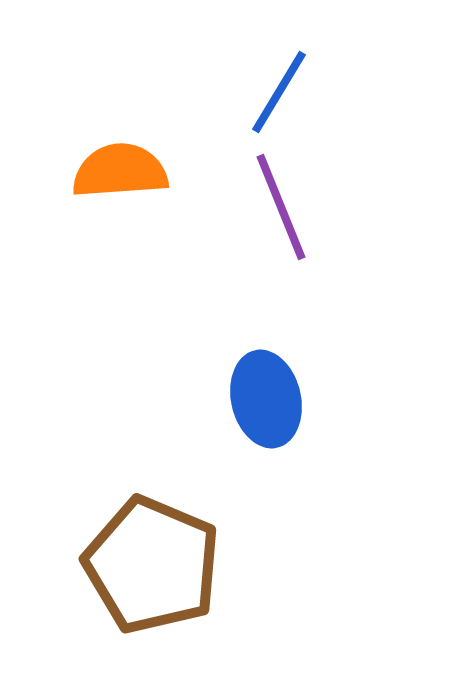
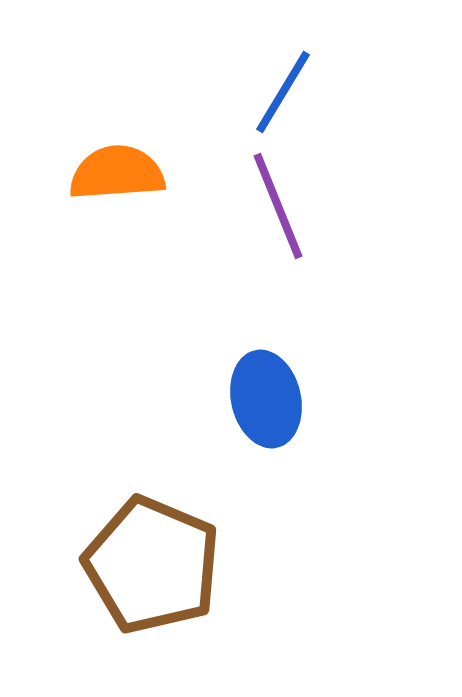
blue line: moved 4 px right
orange semicircle: moved 3 px left, 2 px down
purple line: moved 3 px left, 1 px up
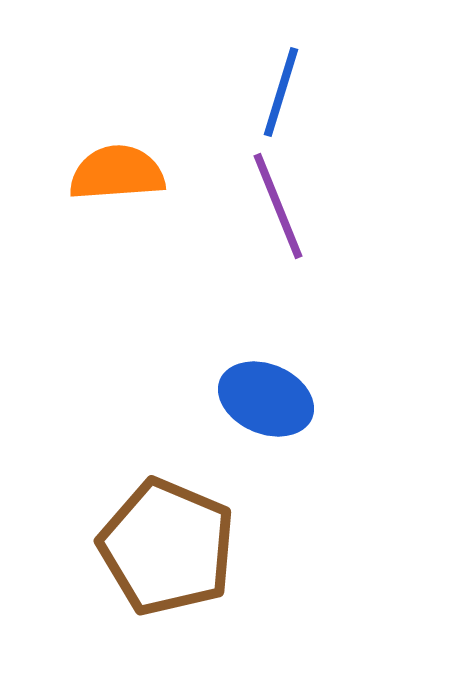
blue line: moved 2 px left; rotated 14 degrees counterclockwise
blue ellipse: rotated 54 degrees counterclockwise
brown pentagon: moved 15 px right, 18 px up
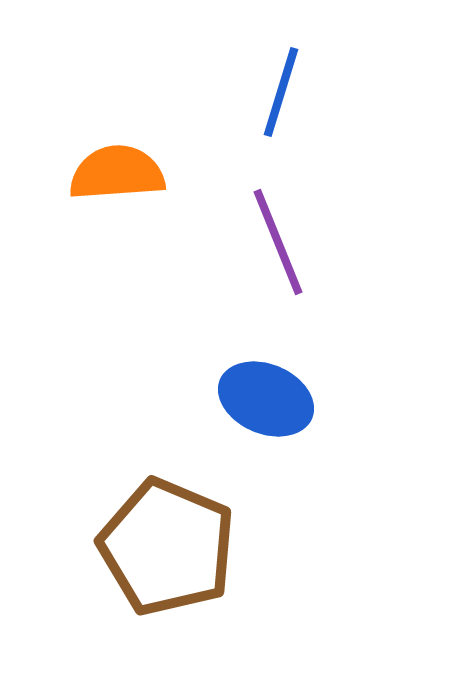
purple line: moved 36 px down
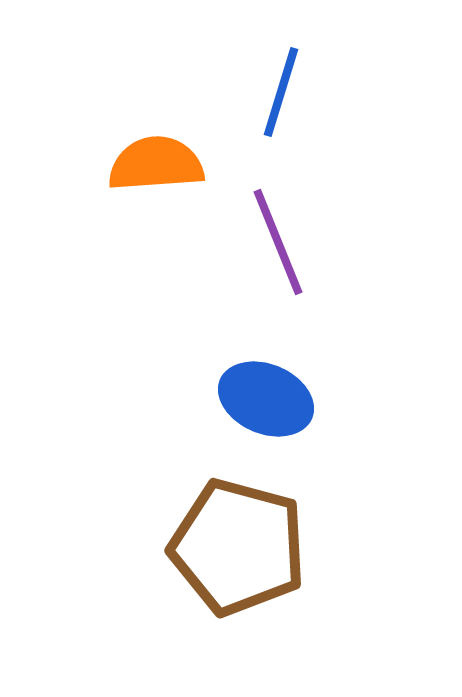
orange semicircle: moved 39 px right, 9 px up
brown pentagon: moved 71 px right; rotated 8 degrees counterclockwise
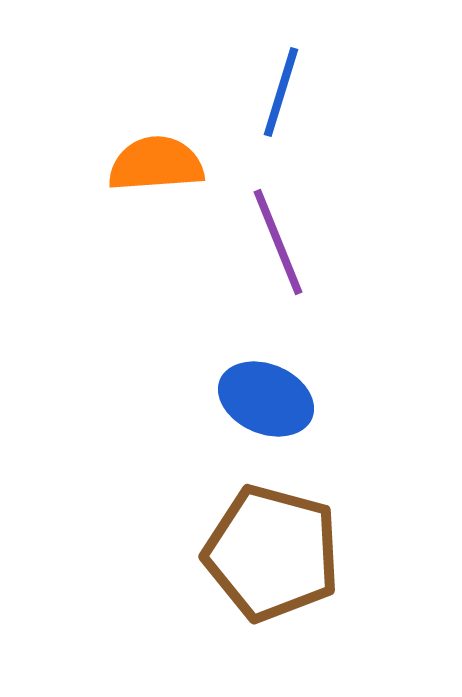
brown pentagon: moved 34 px right, 6 px down
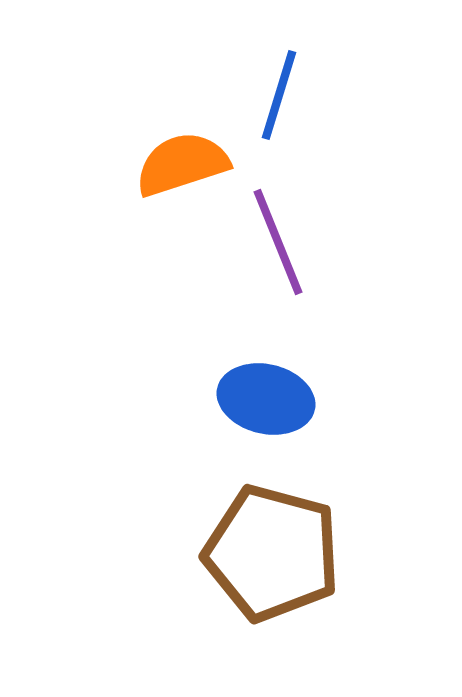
blue line: moved 2 px left, 3 px down
orange semicircle: moved 26 px right; rotated 14 degrees counterclockwise
blue ellipse: rotated 10 degrees counterclockwise
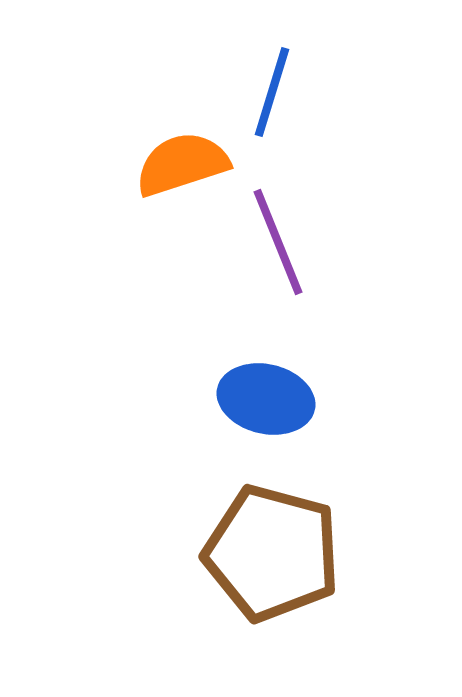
blue line: moved 7 px left, 3 px up
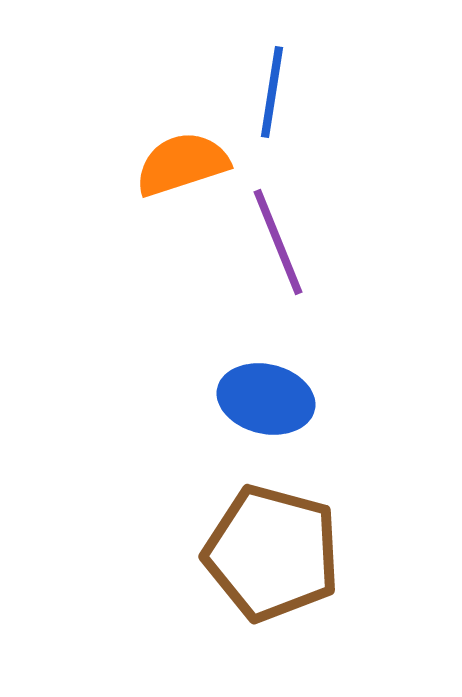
blue line: rotated 8 degrees counterclockwise
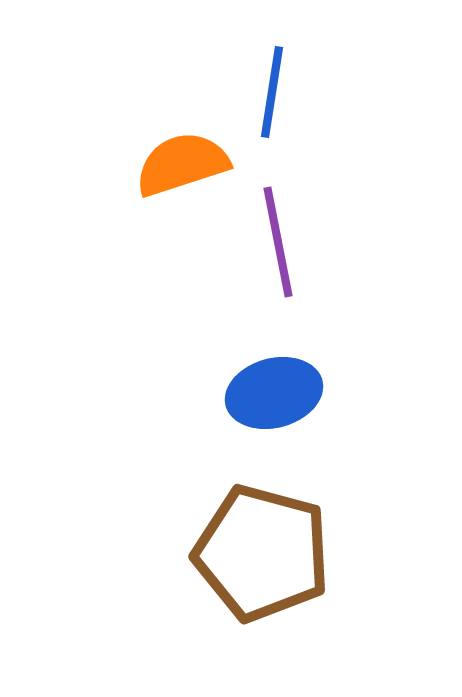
purple line: rotated 11 degrees clockwise
blue ellipse: moved 8 px right, 6 px up; rotated 28 degrees counterclockwise
brown pentagon: moved 10 px left
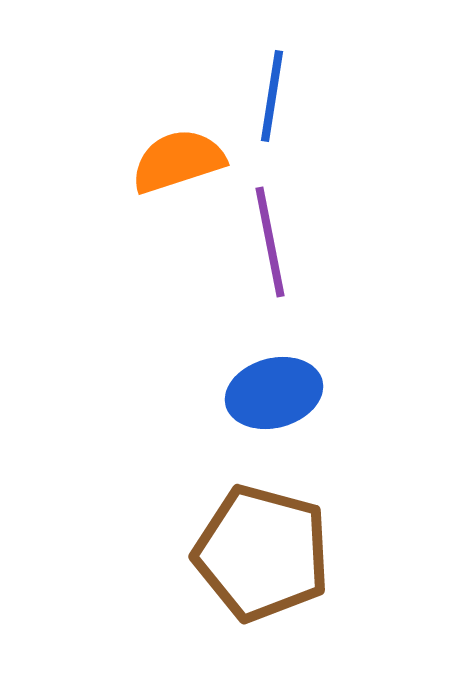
blue line: moved 4 px down
orange semicircle: moved 4 px left, 3 px up
purple line: moved 8 px left
